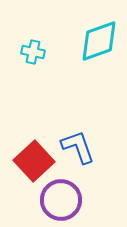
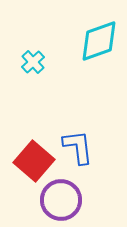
cyan cross: moved 10 px down; rotated 35 degrees clockwise
blue L-shape: rotated 12 degrees clockwise
red square: rotated 6 degrees counterclockwise
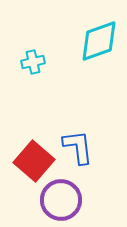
cyan cross: rotated 30 degrees clockwise
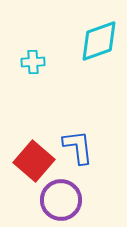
cyan cross: rotated 10 degrees clockwise
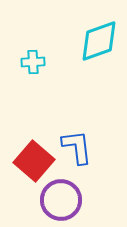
blue L-shape: moved 1 px left
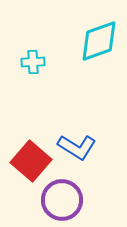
blue L-shape: rotated 129 degrees clockwise
red square: moved 3 px left
purple circle: moved 1 px right
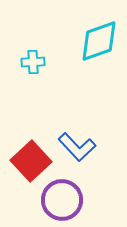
blue L-shape: rotated 15 degrees clockwise
red square: rotated 6 degrees clockwise
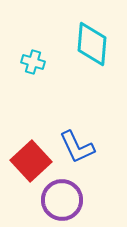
cyan diamond: moved 7 px left, 3 px down; rotated 66 degrees counterclockwise
cyan cross: rotated 20 degrees clockwise
blue L-shape: rotated 18 degrees clockwise
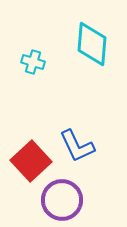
blue L-shape: moved 1 px up
